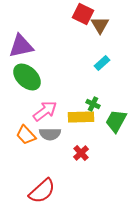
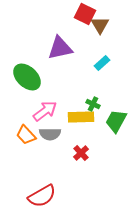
red square: moved 2 px right
purple triangle: moved 39 px right, 2 px down
red semicircle: moved 5 px down; rotated 12 degrees clockwise
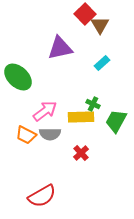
red square: rotated 20 degrees clockwise
green ellipse: moved 9 px left
orange trapezoid: rotated 20 degrees counterclockwise
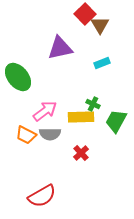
cyan rectangle: rotated 21 degrees clockwise
green ellipse: rotated 8 degrees clockwise
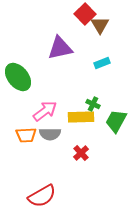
orange trapezoid: rotated 30 degrees counterclockwise
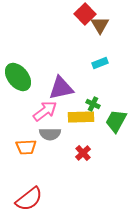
purple triangle: moved 1 px right, 40 px down
cyan rectangle: moved 2 px left
orange trapezoid: moved 12 px down
red cross: moved 2 px right
red semicircle: moved 13 px left, 3 px down; rotated 8 degrees counterclockwise
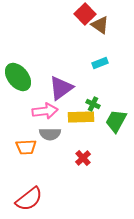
brown triangle: rotated 24 degrees counterclockwise
purple triangle: rotated 24 degrees counterclockwise
pink arrow: rotated 30 degrees clockwise
red cross: moved 5 px down
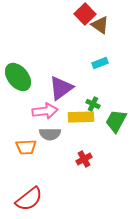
red cross: moved 1 px right, 1 px down; rotated 14 degrees clockwise
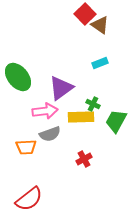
gray semicircle: rotated 20 degrees counterclockwise
